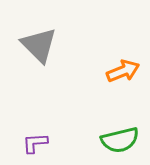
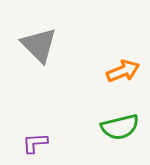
green semicircle: moved 13 px up
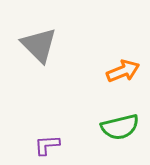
purple L-shape: moved 12 px right, 2 px down
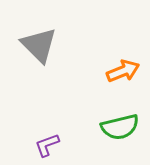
purple L-shape: rotated 16 degrees counterclockwise
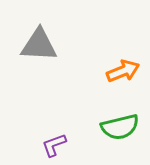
gray triangle: rotated 42 degrees counterclockwise
purple L-shape: moved 7 px right
